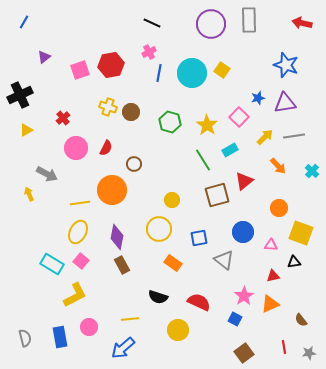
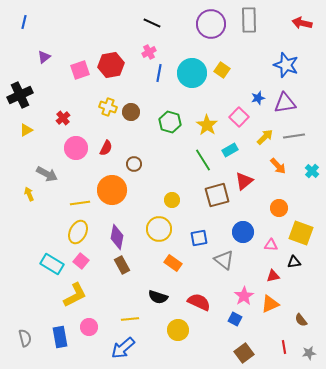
blue line at (24, 22): rotated 16 degrees counterclockwise
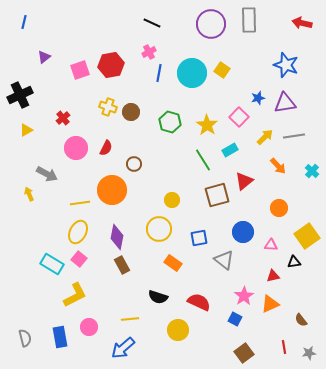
yellow square at (301, 233): moved 6 px right, 3 px down; rotated 35 degrees clockwise
pink square at (81, 261): moved 2 px left, 2 px up
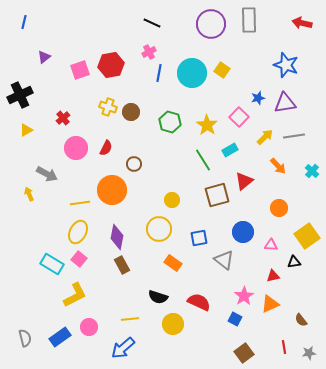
yellow circle at (178, 330): moved 5 px left, 6 px up
blue rectangle at (60, 337): rotated 65 degrees clockwise
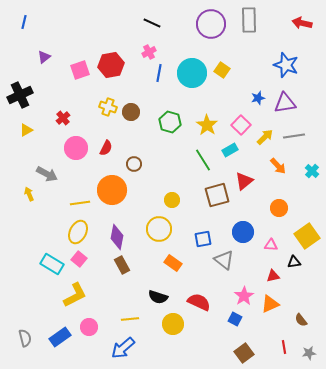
pink square at (239, 117): moved 2 px right, 8 px down
blue square at (199, 238): moved 4 px right, 1 px down
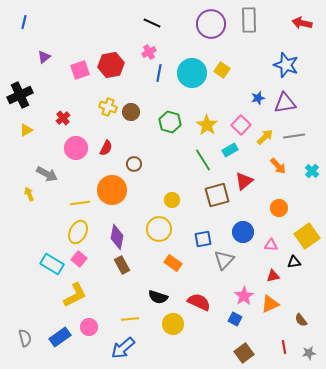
gray triangle at (224, 260): rotated 35 degrees clockwise
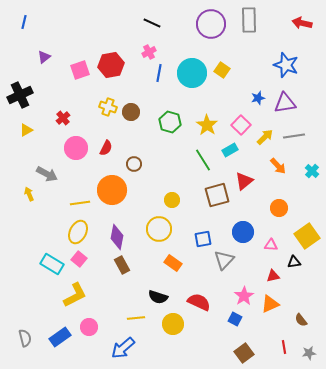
yellow line at (130, 319): moved 6 px right, 1 px up
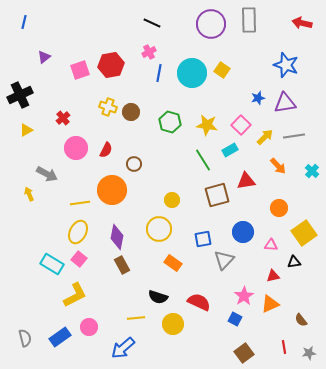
yellow star at (207, 125): rotated 25 degrees counterclockwise
red semicircle at (106, 148): moved 2 px down
red triangle at (244, 181): moved 2 px right; rotated 30 degrees clockwise
yellow square at (307, 236): moved 3 px left, 3 px up
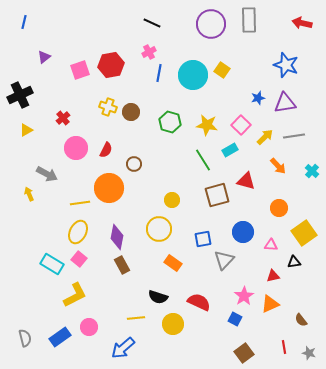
cyan circle at (192, 73): moved 1 px right, 2 px down
red triangle at (246, 181): rotated 24 degrees clockwise
orange circle at (112, 190): moved 3 px left, 2 px up
gray star at (309, 353): rotated 24 degrees clockwise
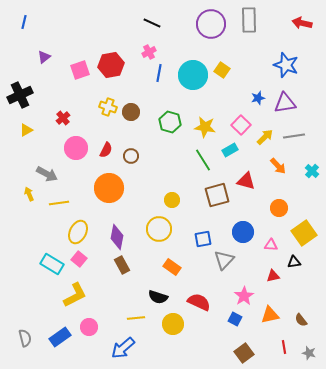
yellow star at (207, 125): moved 2 px left, 2 px down
brown circle at (134, 164): moved 3 px left, 8 px up
yellow line at (80, 203): moved 21 px left
orange rectangle at (173, 263): moved 1 px left, 4 px down
orange triangle at (270, 304): moved 11 px down; rotated 12 degrees clockwise
